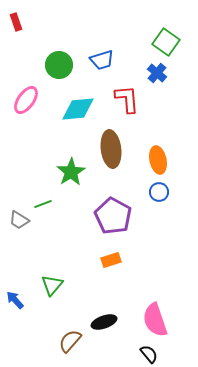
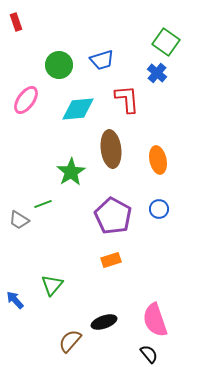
blue circle: moved 17 px down
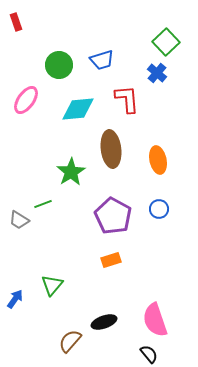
green square: rotated 12 degrees clockwise
blue arrow: moved 1 px up; rotated 78 degrees clockwise
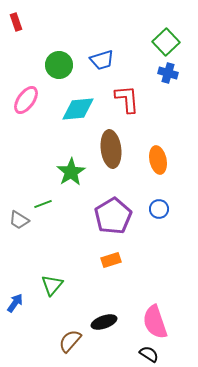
blue cross: moved 11 px right; rotated 24 degrees counterclockwise
purple pentagon: rotated 12 degrees clockwise
blue arrow: moved 4 px down
pink semicircle: moved 2 px down
black semicircle: rotated 18 degrees counterclockwise
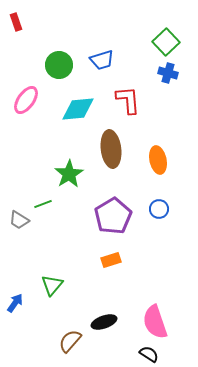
red L-shape: moved 1 px right, 1 px down
green star: moved 2 px left, 2 px down
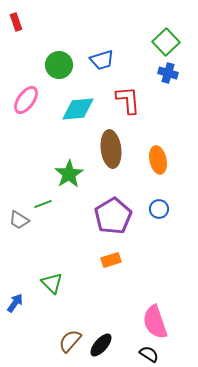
green triangle: moved 2 px up; rotated 25 degrees counterclockwise
black ellipse: moved 3 px left, 23 px down; rotated 30 degrees counterclockwise
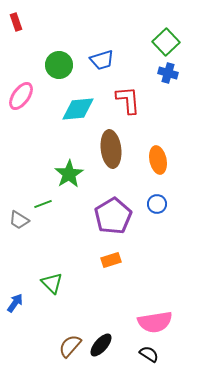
pink ellipse: moved 5 px left, 4 px up
blue circle: moved 2 px left, 5 px up
pink semicircle: rotated 80 degrees counterclockwise
brown semicircle: moved 5 px down
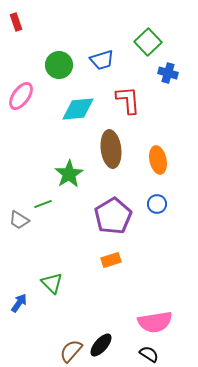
green square: moved 18 px left
blue arrow: moved 4 px right
brown semicircle: moved 1 px right, 5 px down
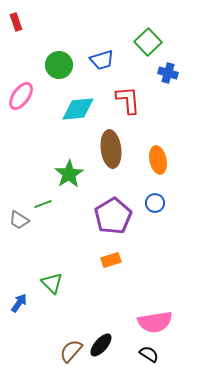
blue circle: moved 2 px left, 1 px up
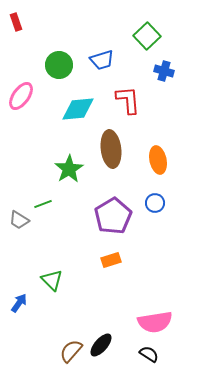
green square: moved 1 px left, 6 px up
blue cross: moved 4 px left, 2 px up
green star: moved 5 px up
green triangle: moved 3 px up
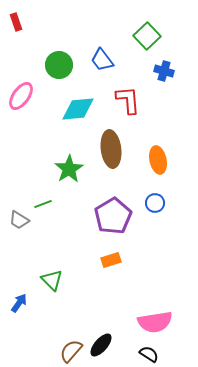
blue trapezoid: rotated 70 degrees clockwise
